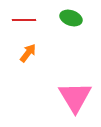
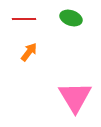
red line: moved 1 px up
orange arrow: moved 1 px right, 1 px up
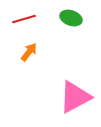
red line: rotated 15 degrees counterclockwise
pink triangle: rotated 33 degrees clockwise
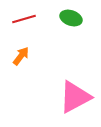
orange arrow: moved 8 px left, 4 px down
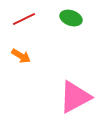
red line: rotated 10 degrees counterclockwise
orange arrow: rotated 84 degrees clockwise
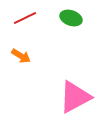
red line: moved 1 px right, 1 px up
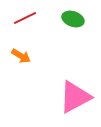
green ellipse: moved 2 px right, 1 px down
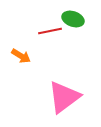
red line: moved 25 px right, 13 px down; rotated 15 degrees clockwise
pink triangle: moved 11 px left; rotated 9 degrees counterclockwise
